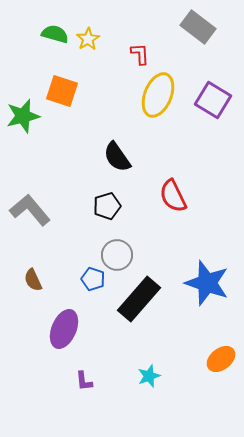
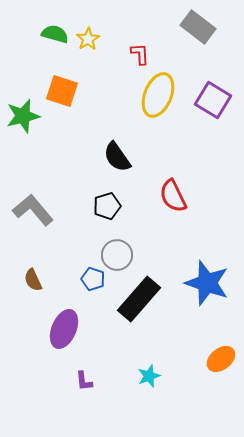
gray L-shape: moved 3 px right
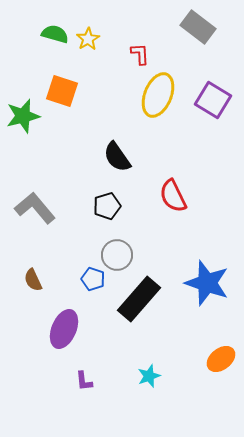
gray L-shape: moved 2 px right, 2 px up
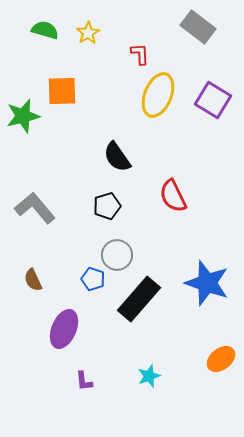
green semicircle: moved 10 px left, 4 px up
yellow star: moved 6 px up
orange square: rotated 20 degrees counterclockwise
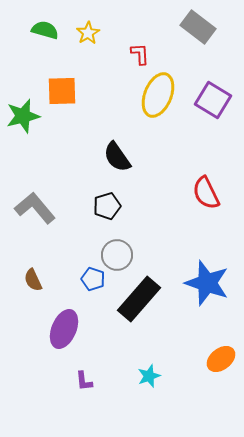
red semicircle: moved 33 px right, 3 px up
